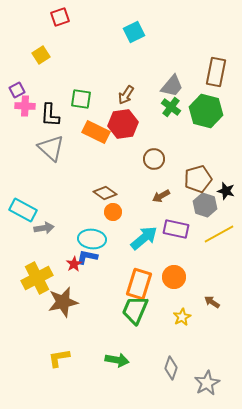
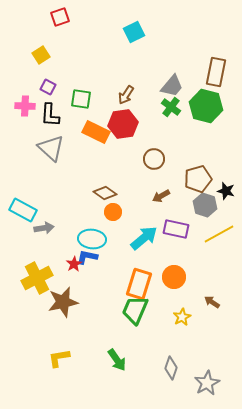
purple square at (17, 90): moved 31 px right, 3 px up; rotated 35 degrees counterclockwise
green hexagon at (206, 111): moved 5 px up
green arrow at (117, 360): rotated 45 degrees clockwise
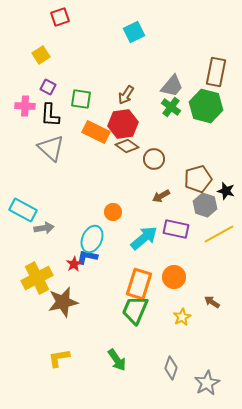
brown diamond at (105, 193): moved 22 px right, 47 px up
cyan ellipse at (92, 239): rotated 72 degrees counterclockwise
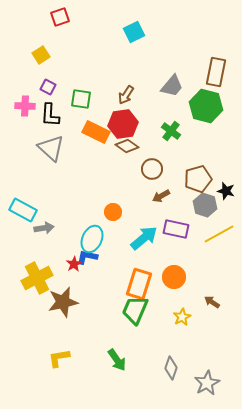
green cross at (171, 107): moved 24 px down
brown circle at (154, 159): moved 2 px left, 10 px down
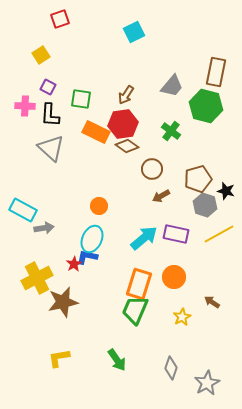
red square at (60, 17): moved 2 px down
orange circle at (113, 212): moved 14 px left, 6 px up
purple rectangle at (176, 229): moved 5 px down
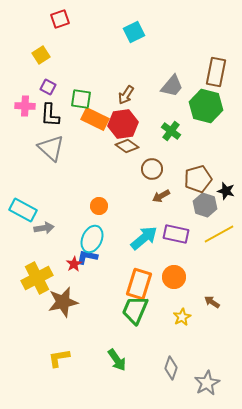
orange rectangle at (96, 132): moved 1 px left, 13 px up
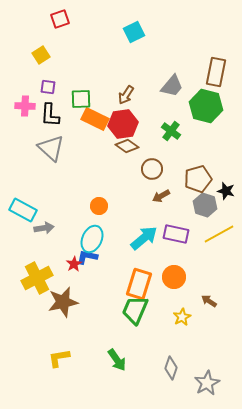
purple square at (48, 87): rotated 21 degrees counterclockwise
green square at (81, 99): rotated 10 degrees counterclockwise
brown arrow at (212, 302): moved 3 px left, 1 px up
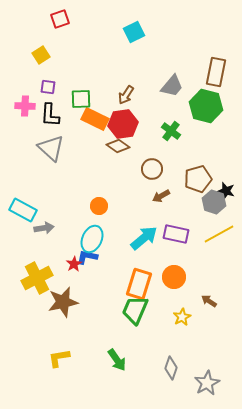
brown diamond at (127, 146): moved 9 px left
gray hexagon at (205, 205): moved 9 px right, 3 px up
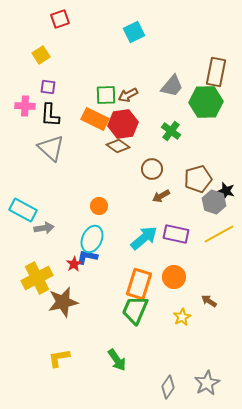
brown arrow at (126, 95): moved 2 px right; rotated 30 degrees clockwise
green square at (81, 99): moved 25 px right, 4 px up
green hexagon at (206, 106): moved 4 px up; rotated 16 degrees counterclockwise
gray diamond at (171, 368): moved 3 px left, 19 px down; rotated 15 degrees clockwise
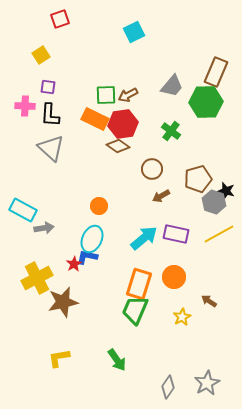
brown rectangle at (216, 72): rotated 12 degrees clockwise
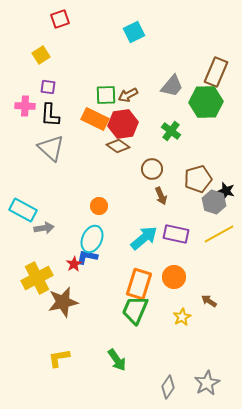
brown arrow at (161, 196): rotated 84 degrees counterclockwise
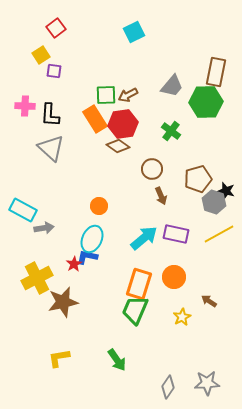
red square at (60, 19): moved 4 px left, 9 px down; rotated 18 degrees counterclockwise
brown rectangle at (216, 72): rotated 12 degrees counterclockwise
purple square at (48, 87): moved 6 px right, 16 px up
orange rectangle at (95, 119): rotated 32 degrees clockwise
gray star at (207, 383): rotated 25 degrees clockwise
